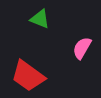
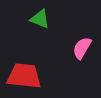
red trapezoid: moved 4 px left; rotated 150 degrees clockwise
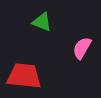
green triangle: moved 2 px right, 3 px down
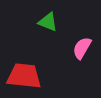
green triangle: moved 6 px right
